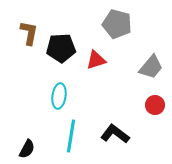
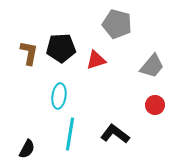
brown L-shape: moved 20 px down
gray trapezoid: moved 1 px right, 1 px up
cyan line: moved 1 px left, 2 px up
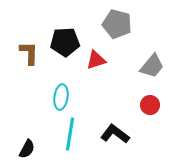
black pentagon: moved 4 px right, 6 px up
brown L-shape: rotated 10 degrees counterclockwise
cyan ellipse: moved 2 px right, 1 px down
red circle: moved 5 px left
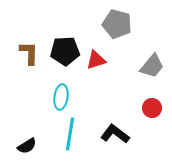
black pentagon: moved 9 px down
red circle: moved 2 px right, 3 px down
black semicircle: moved 3 px up; rotated 30 degrees clockwise
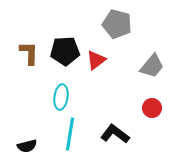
red triangle: rotated 20 degrees counterclockwise
black semicircle: rotated 18 degrees clockwise
